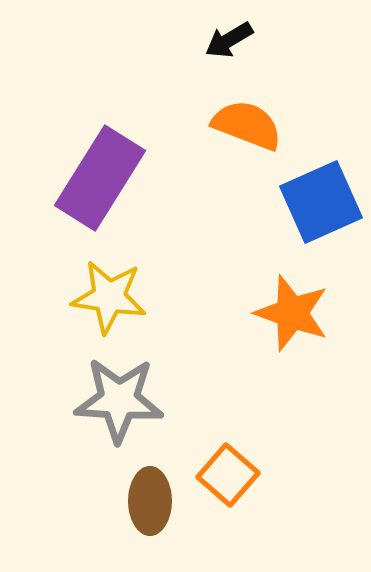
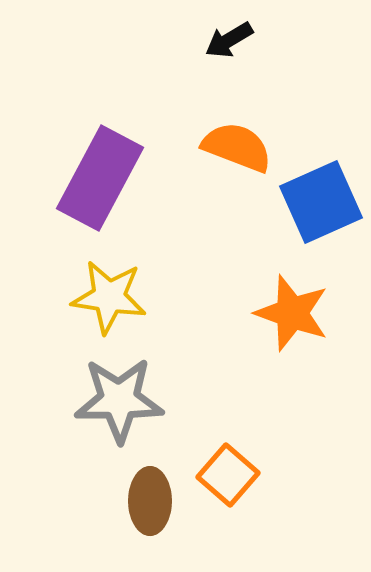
orange semicircle: moved 10 px left, 22 px down
purple rectangle: rotated 4 degrees counterclockwise
gray star: rotated 4 degrees counterclockwise
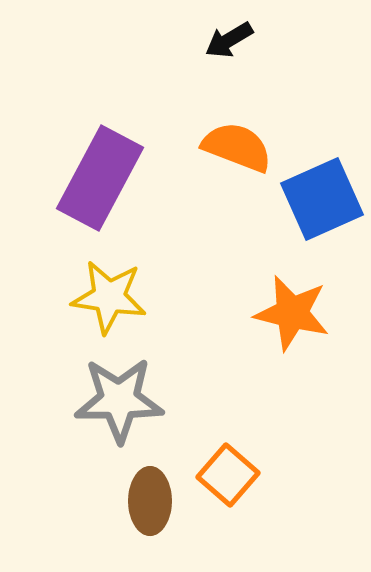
blue square: moved 1 px right, 3 px up
orange star: rotated 6 degrees counterclockwise
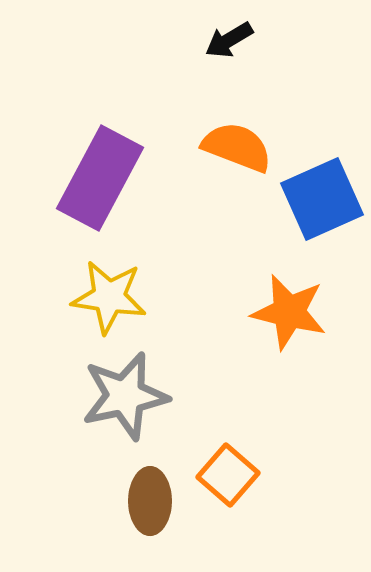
orange star: moved 3 px left, 1 px up
gray star: moved 6 px right, 4 px up; rotated 12 degrees counterclockwise
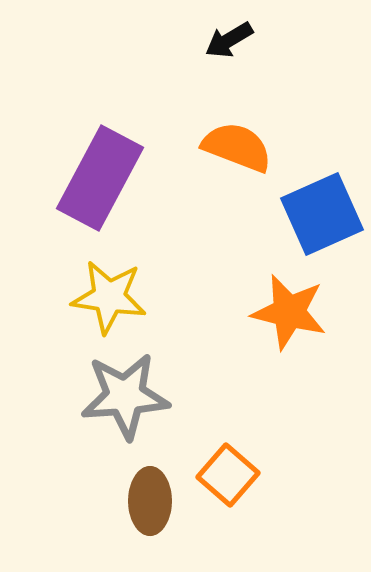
blue square: moved 15 px down
gray star: rotated 8 degrees clockwise
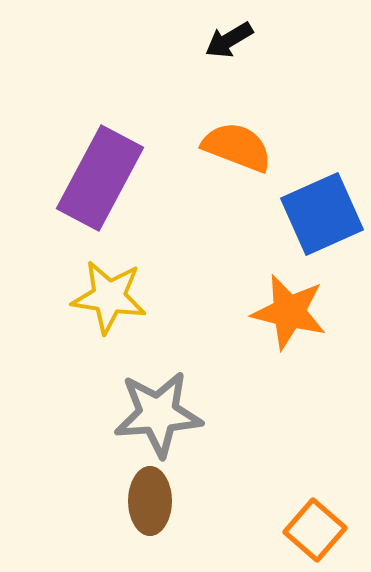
gray star: moved 33 px right, 18 px down
orange square: moved 87 px right, 55 px down
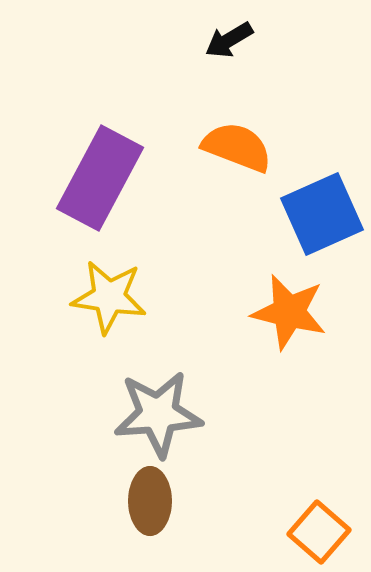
orange square: moved 4 px right, 2 px down
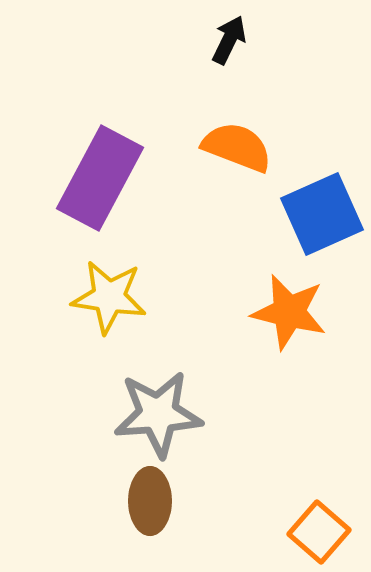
black arrow: rotated 147 degrees clockwise
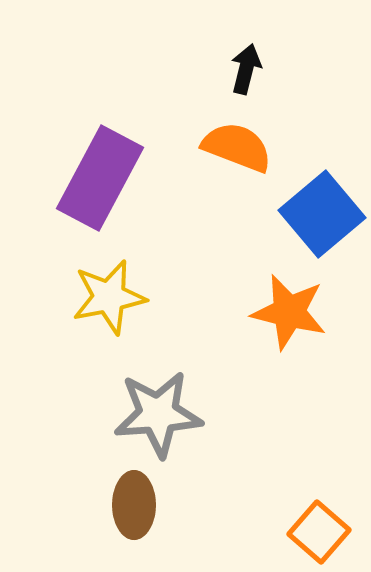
black arrow: moved 17 px right, 29 px down; rotated 12 degrees counterclockwise
blue square: rotated 16 degrees counterclockwise
yellow star: rotated 20 degrees counterclockwise
brown ellipse: moved 16 px left, 4 px down
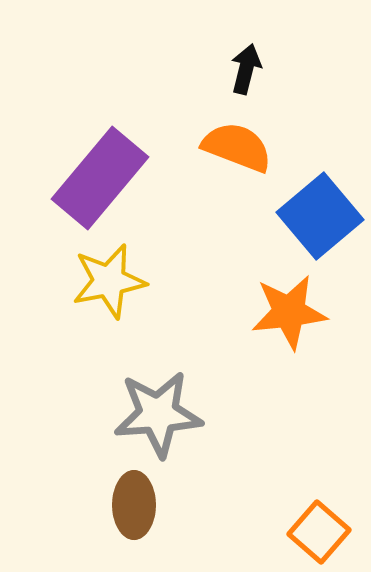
purple rectangle: rotated 12 degrees clockwise
blue square: moved 2 px left, 2 px down
yellow star: moved 16 px up
orange star: rotated 20 degrees counterclockwise
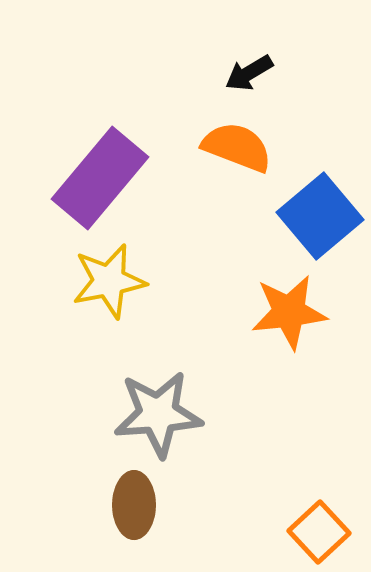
black arrow: moved 3 px right, 4 px down; rotated 135 degrees counterclockwise
orange square: rotated 6 degrees clockwise
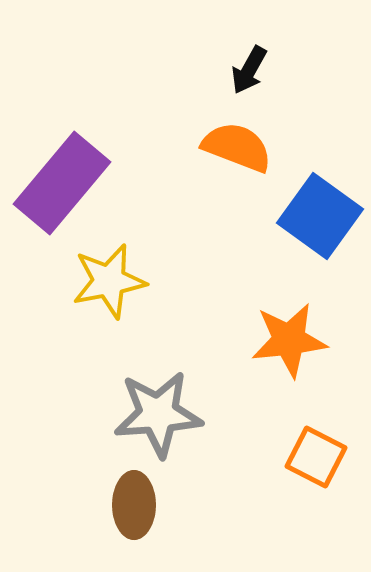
black arrow: moved 3 px up; rotated 30 degrees counterclockwise
purple rectangle: moved 38 px left, 5 px down
blue square: rotated 14 degrees counterclockwise
orange star: moved 28 px down
orange square: moved 3 px left, 75 px up; rotated 20 degrees counterclockwise
